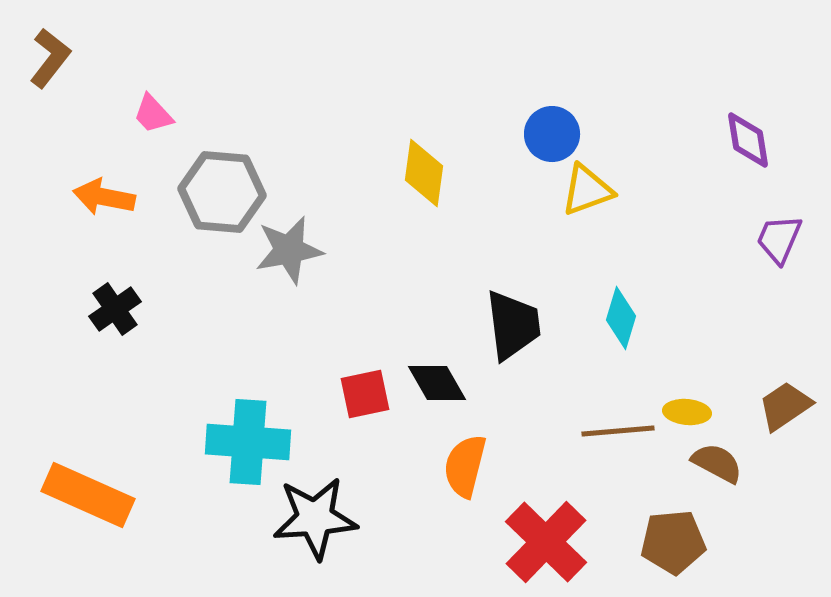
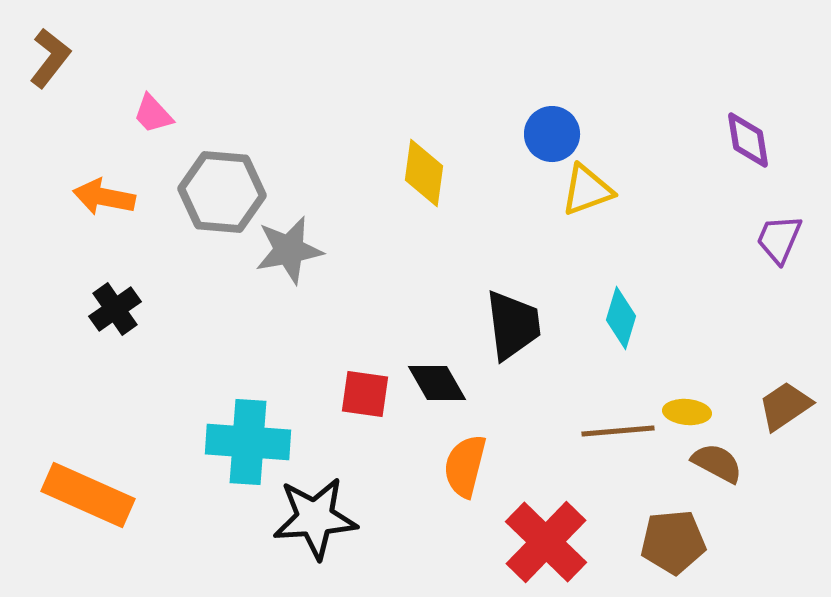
red square: rotated 20 degrees clockwise
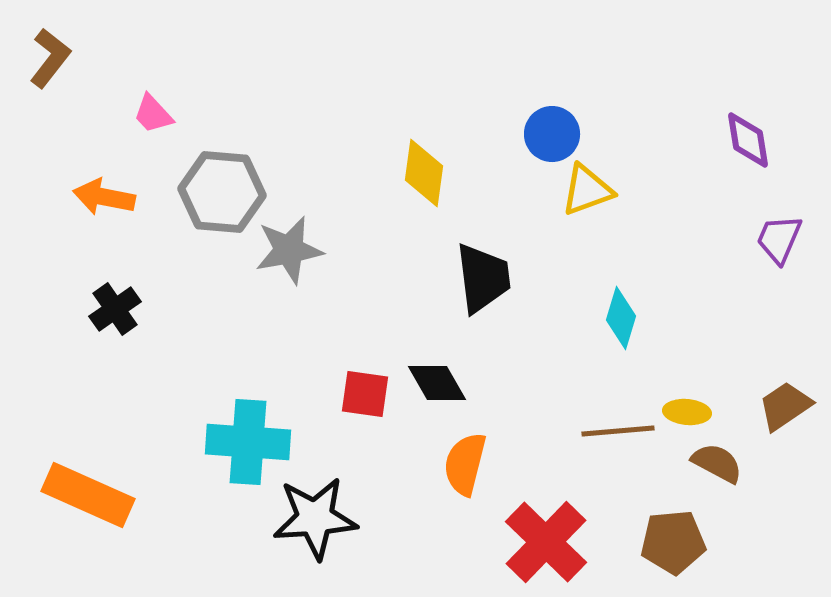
black trapezoid: moved 30 px left, 47 px up
orange semicircle: moved 2 px up
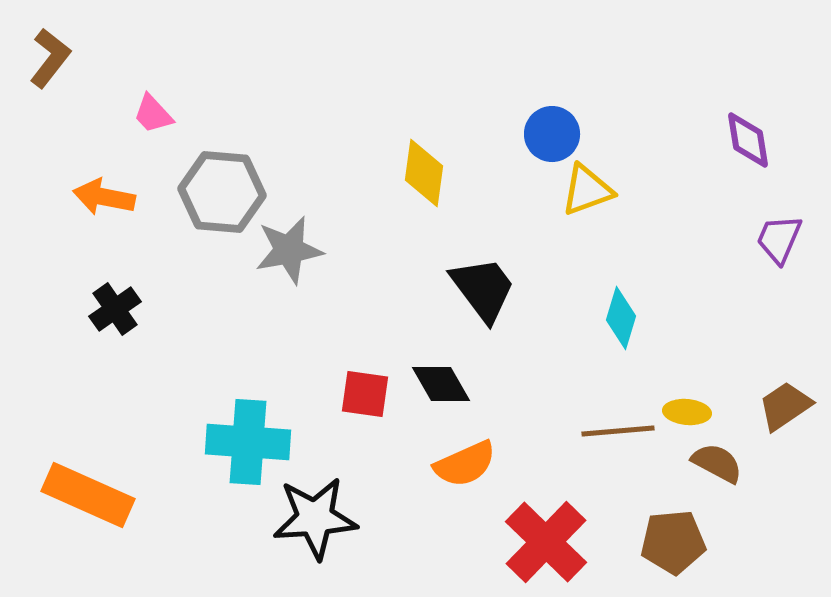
black trapezoid: moved 11 px down; rotated 30 degrees counterclockwise
black diamond: moved 4 px right, 1 px down
orange semicircle: rotated 128 degrees counterclockwise
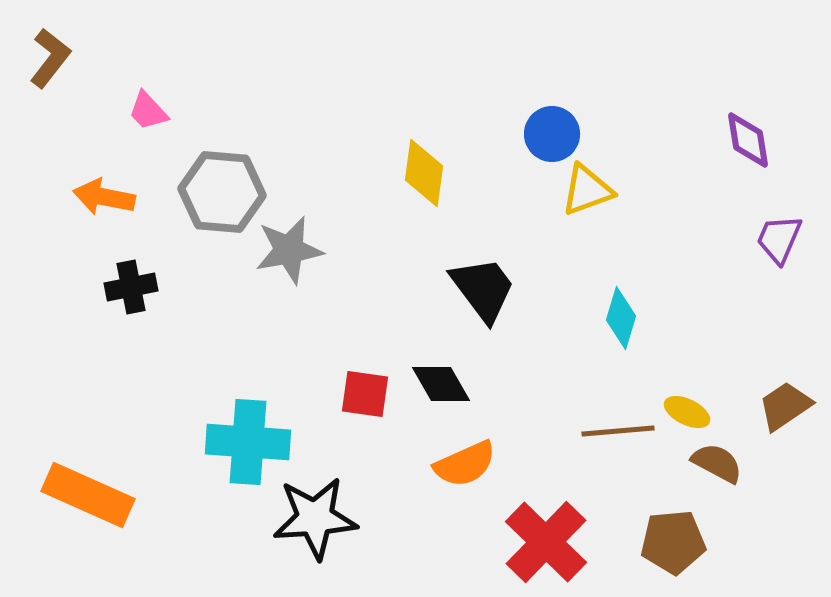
pink trapezoid: moved 5 px left, 3 px up
black cross: moved 16 px right, 22 px up; rotated 24 degrees clockwise
yellow ellipse: rotated 21 degrees clockwise
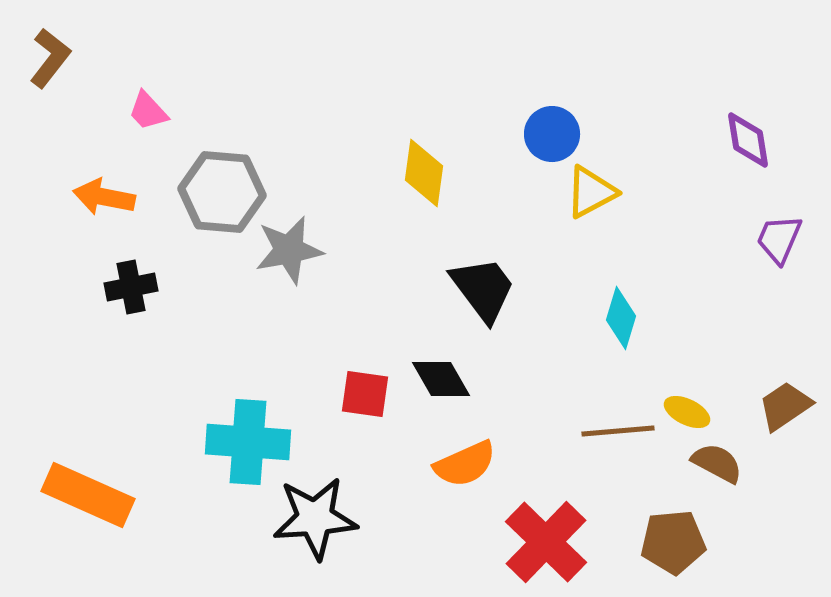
yellow triangle: moved 4 px right, 2 px down; rotated 8 degrees counterclockwise
black diamond: moved 5 px up
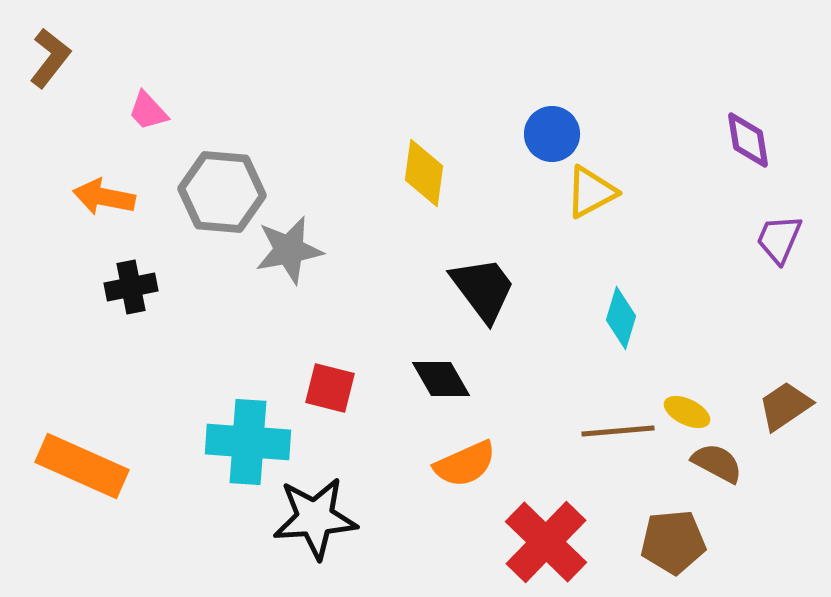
red square: moved 35 px left, 6 px up; rotated 6 degrees clockwise
orange rectangle: moved 6 px left, 29 px up
